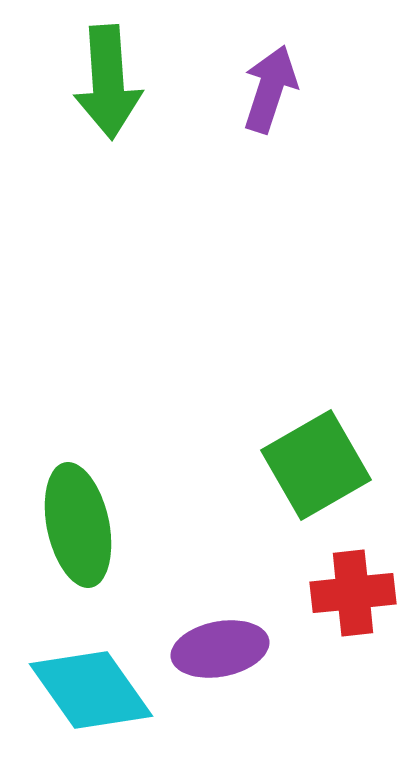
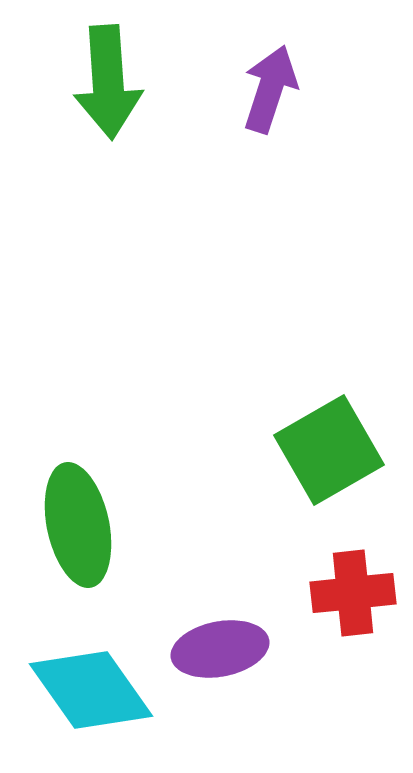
green square: moved 13 px right, 15 px up
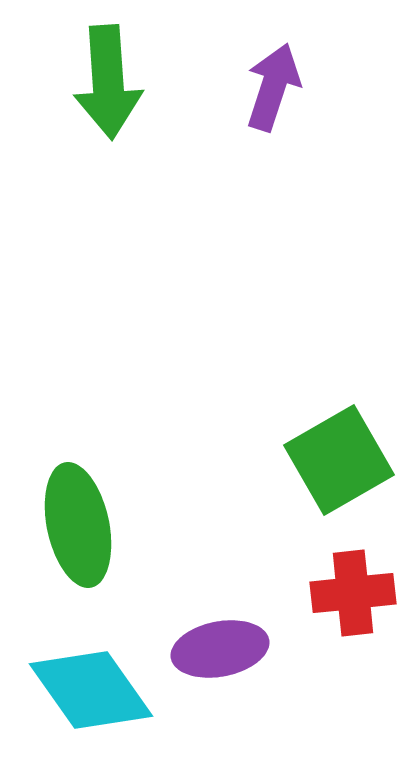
purple arrow: moved 3 px right, 2 px up
green square: moved 10 px right, 10 px down
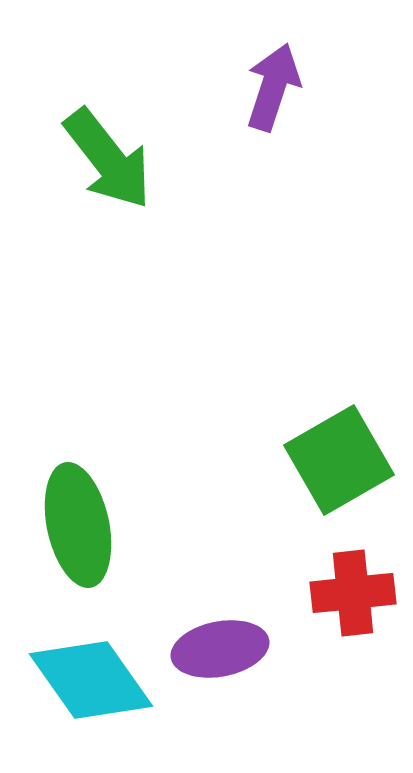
green arrow: moved 77 px down; rotated 34 degrees counterclockwise
cyan diamond: moved 10 px up
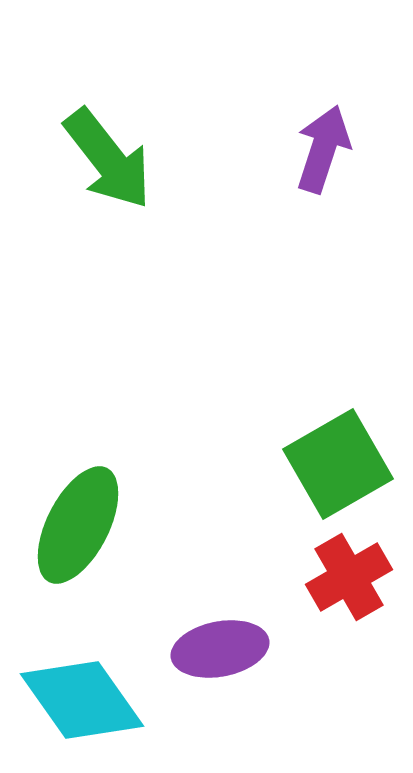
purple arrow: moved 50 px right, 62 px down
green square: moved 1 px left, 4 px down
green ellipse: rotated 39 degrees clockwise
red cross: moved 4 px left, 16 px up; rotated 24 degrees counterclockwise
cyan diamond: moved 9 px left, 20 px down
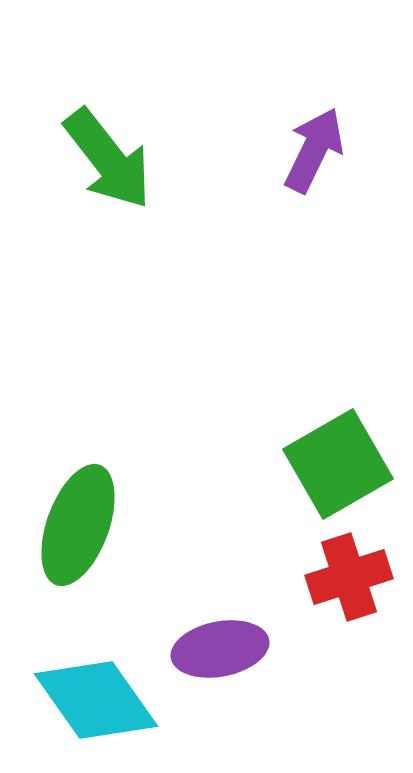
purple arrow: moved 9 px left, 1 px down; rotated 8 degrees clockwise
green ellipse: rotated 7 degrees counterclockwise
red cross: rotated 12 degrees clockwise
cyan diamond: moved 14 px right
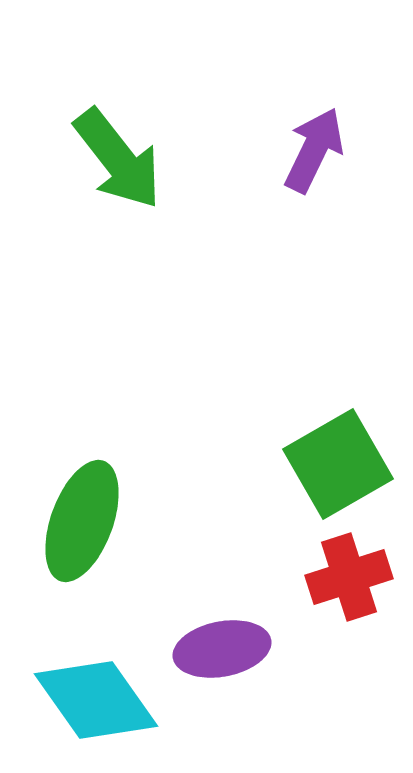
green arrow: moved 10 px right
green ellipse: moved 4 px right, 4 px up
purple ellipse: moved 2 px right
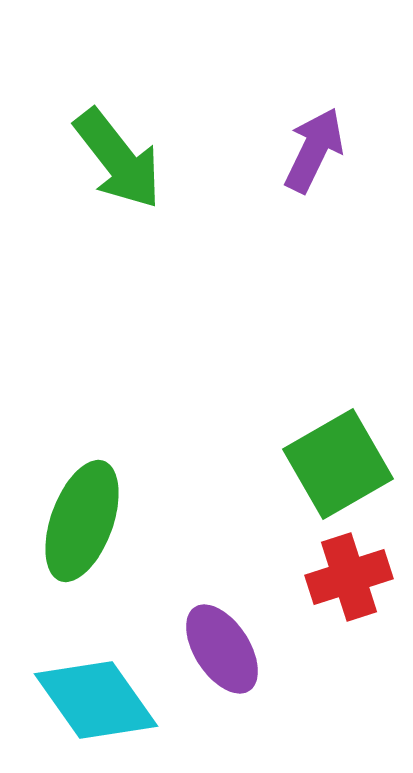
purple ellipse: rotated 68 degrees clockwise
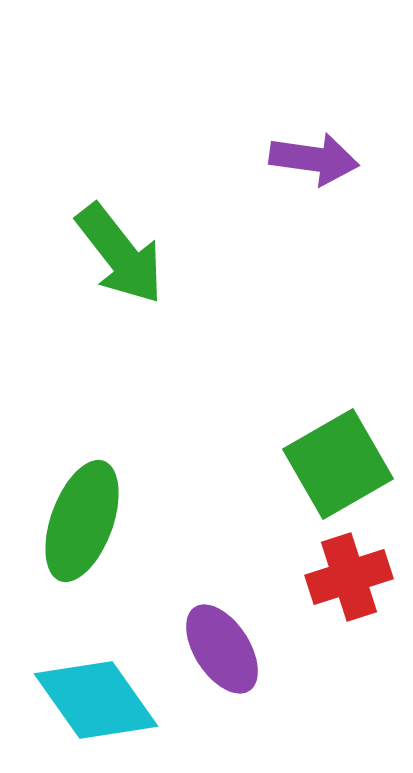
purple arrow: moved 9 px down; rotated 72 degrees clockwise
green arrow: moved 2 px right, 95 px down
